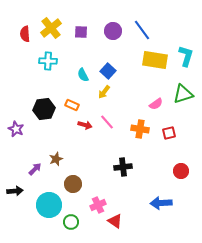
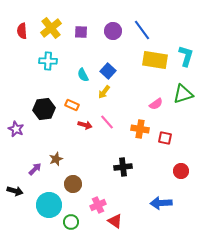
red semicircle: moved 3 px left, 3 px up
red square: moved 4 px left, 5 px down; rotated 24 degrees clockwise
black arrow: rotated 21 degrees clockwise
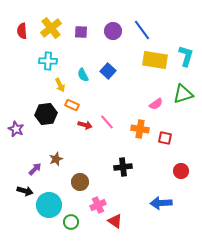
yellow arrow: moved 44 px left, 7 px up; rotated 64 degrees counterclockwise
black hexagon: moved 2 px right, 5 px down
brown circle: moved 7 px right, 2 px up
black arrow: moved 10 px right
